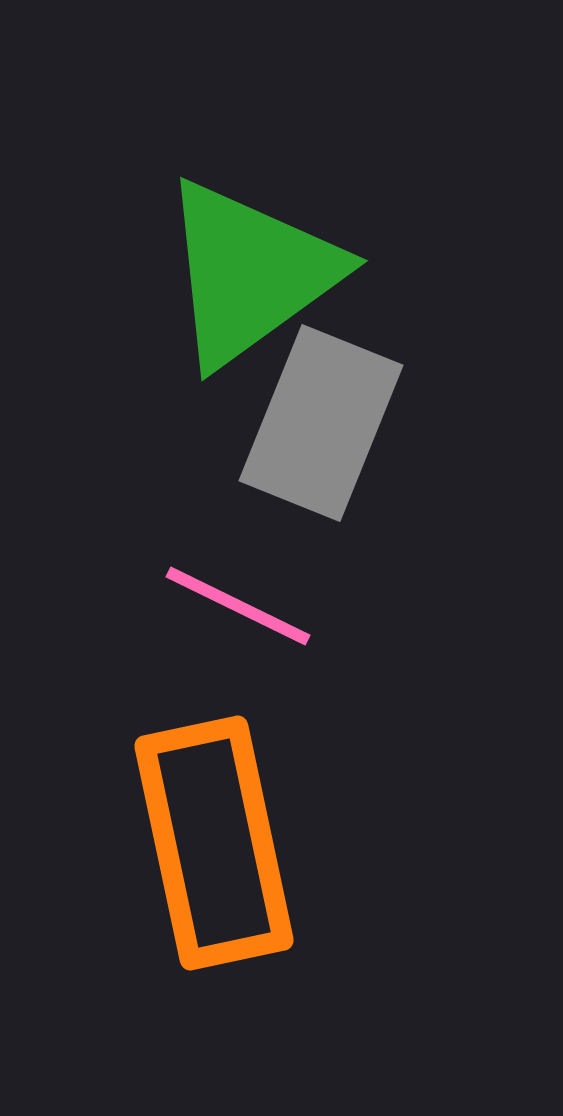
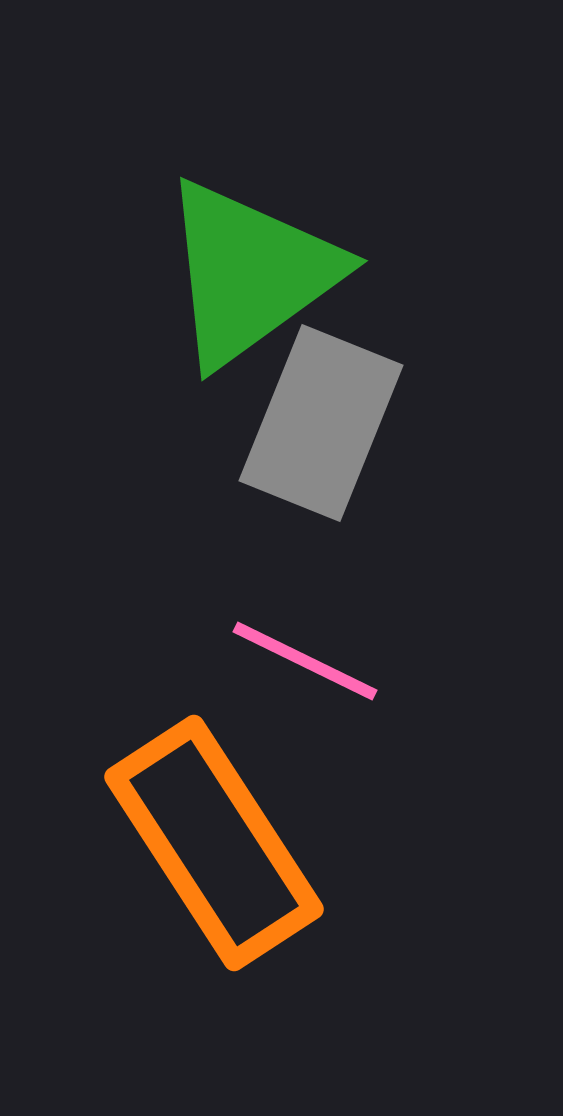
pink line: moved 67 px right, 55 px down
orange rectangle: rotated 21 degrees counterclockwise
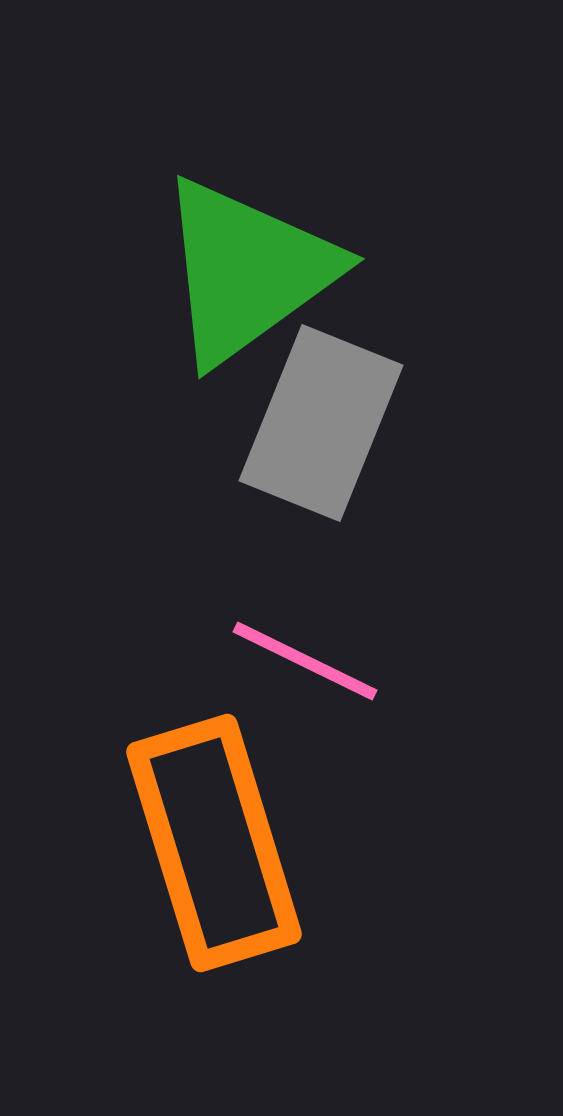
green triangle: moved 3 px left, 2 px up
orange rectangle: rotated 16 degrees clockwise
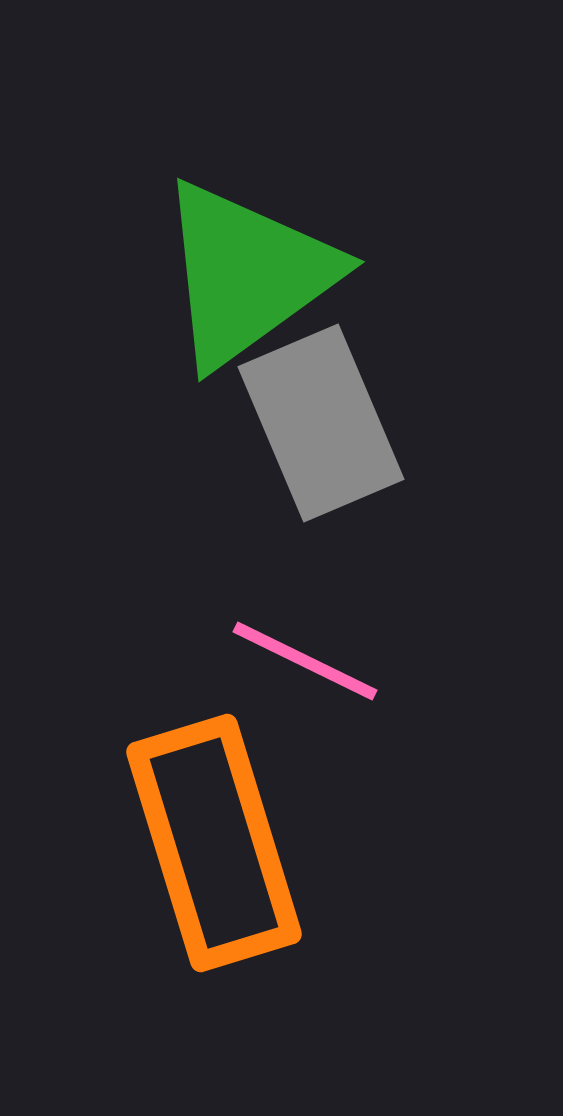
green triangle: moved 3 px down
gray rectangle: rotated 45 degrees counterclockwise
